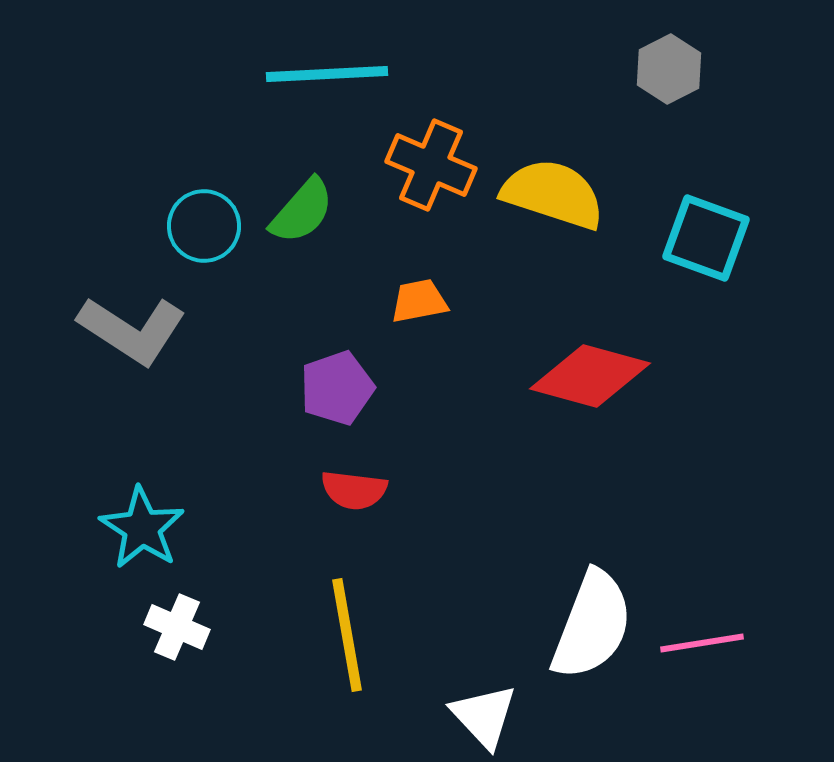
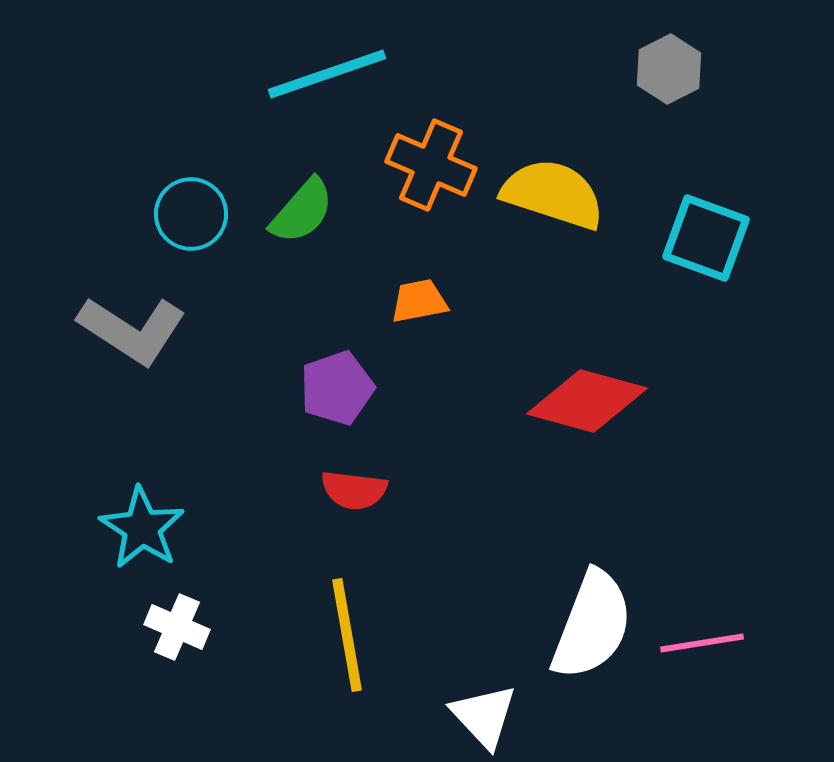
cyan line: rotated 16 degrees counterclockwise
cyan circle: moved 13 px left, 12 px up
red diamond: moved 3 px left, 25 px down
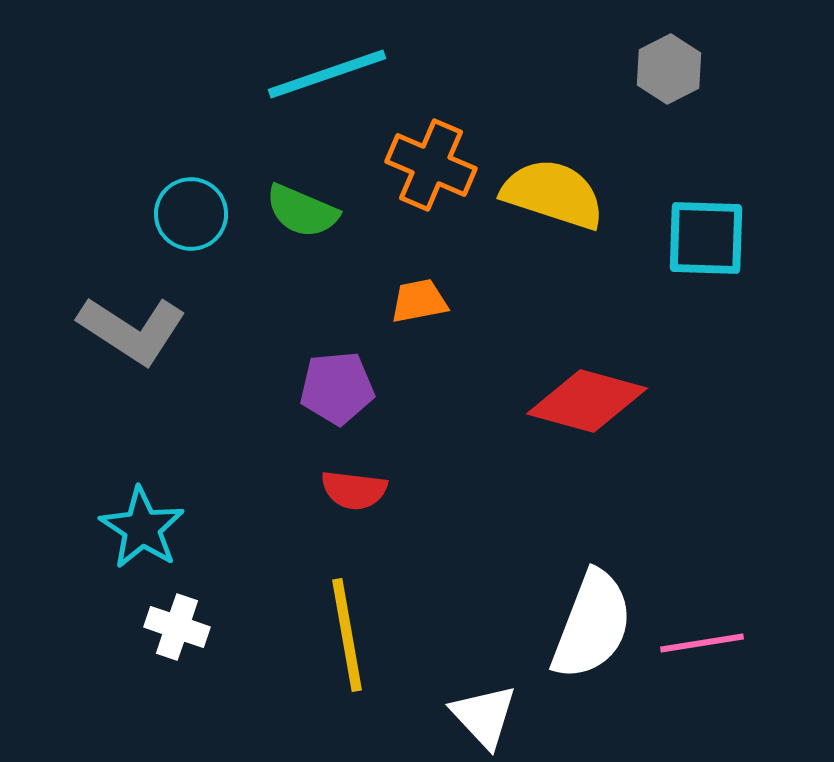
green semicircle: rotated 72 degrees clockwise
cyan square: rotated 18 degrees counterclockwise
purple pentagon: rotated 14 degrees clockwise
white cross: rotated 4 degrees counterclockwise
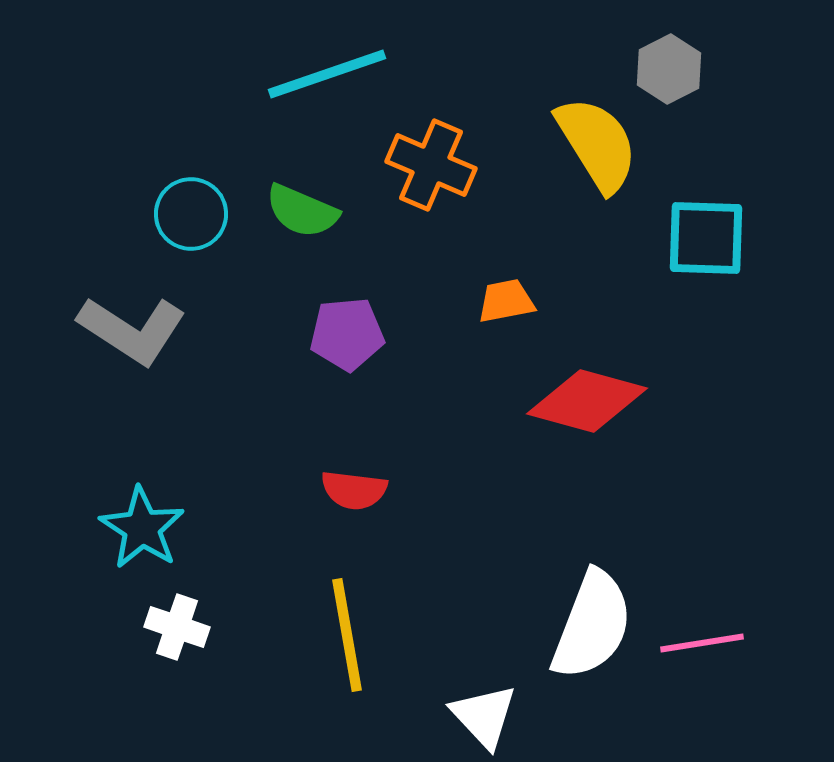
yellow semicircle: moved 44 px right, 50 px up; rotated 40 degrees clockwise
orange trapezoid: moved 87 px right
purple pentagon: moved 10 px right, 54 px up
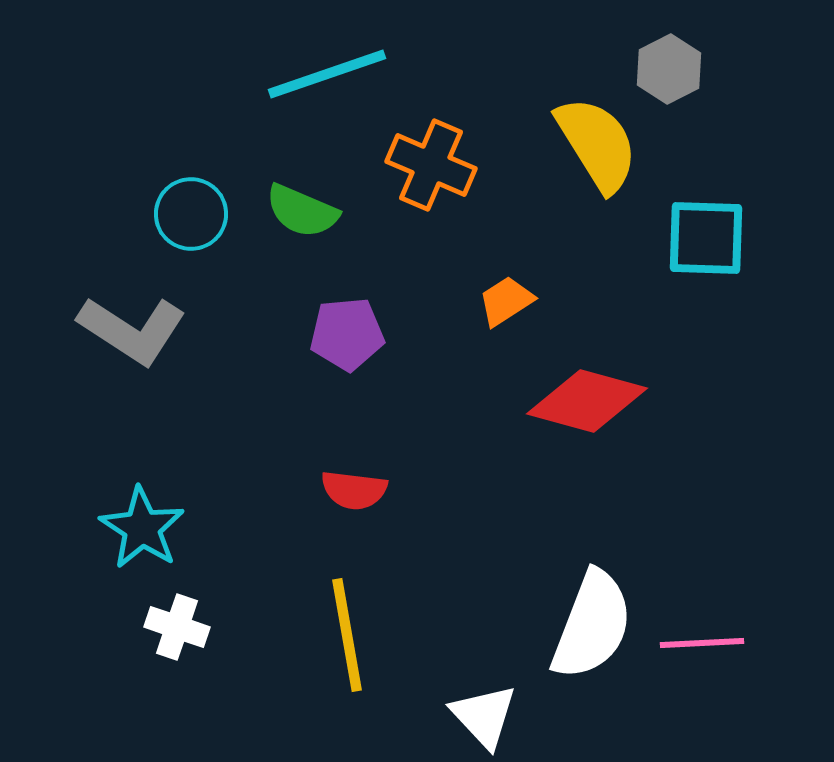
orange trapezoid: rotated 22 degrees counterclockwise
pink line: rotated 6 degrees clockwise
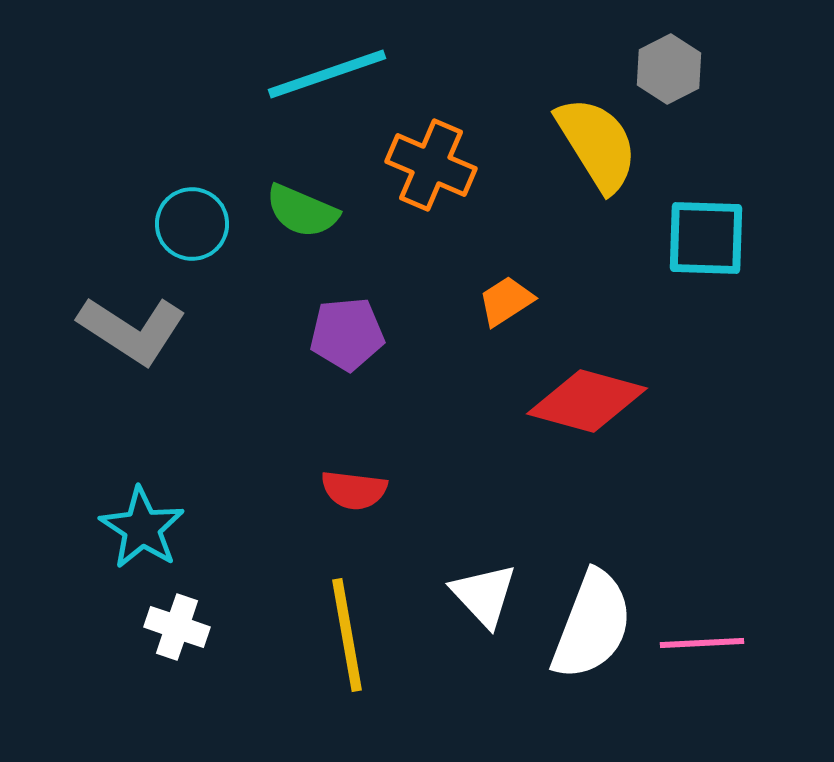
cyan circle: moved 1 px right, 10 px down
white triangle: moved 121 px up
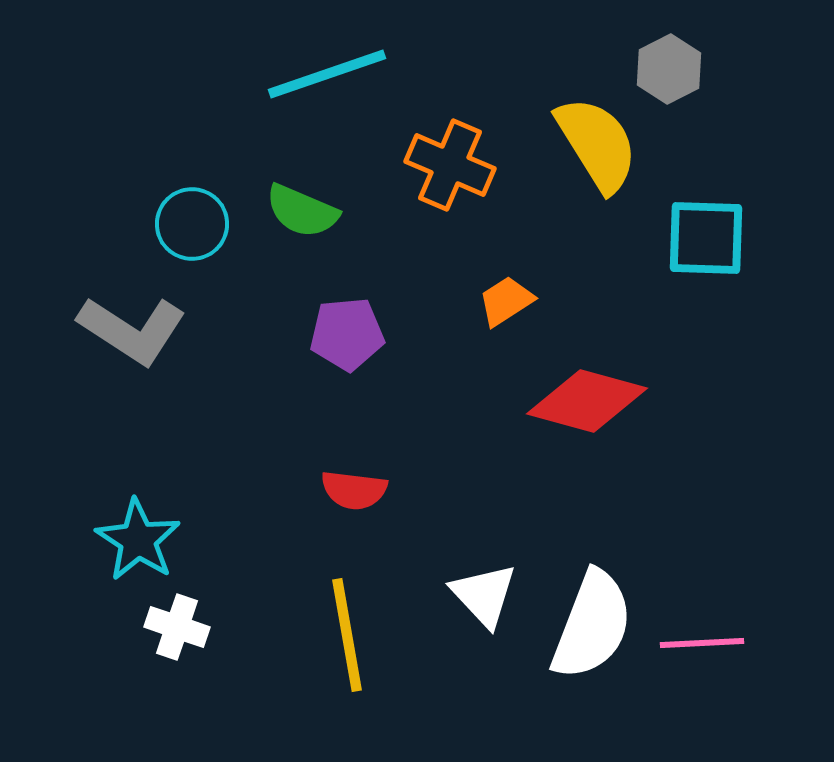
orange cross: moved 19 px right
cyan star: moved 4 px left, 12 px down
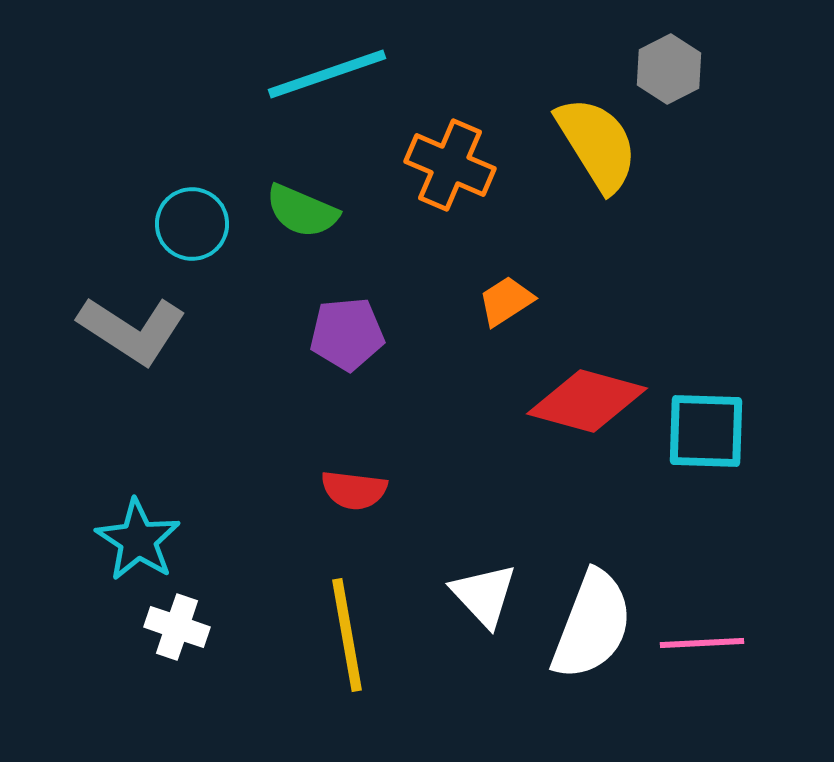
cyan square: moved 193 px down
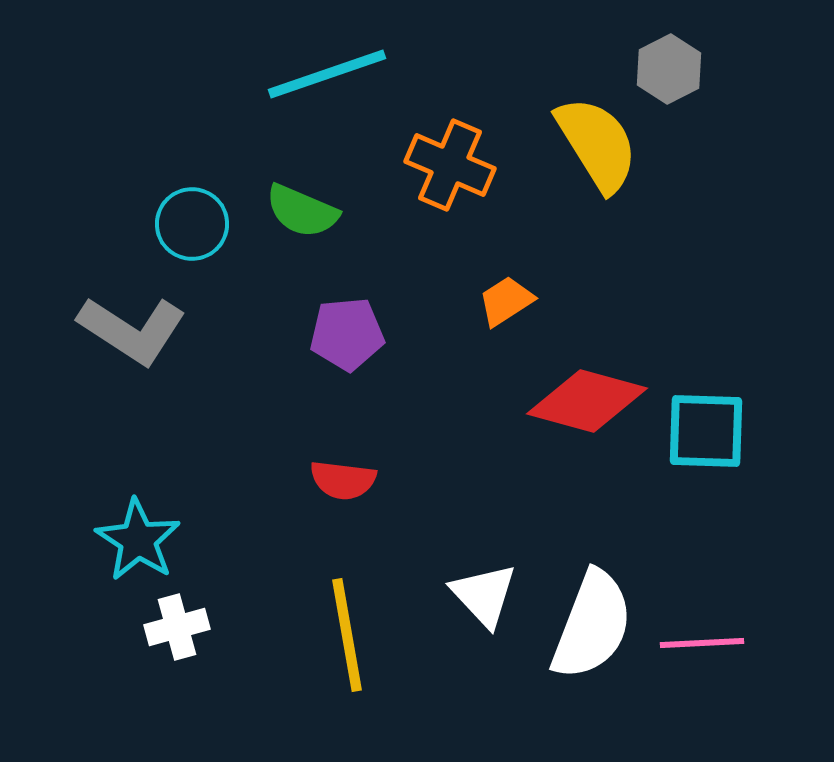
red semicircle: moved 11 px left, 10 px up
white cross: rotated 34 degrees counterclockwise
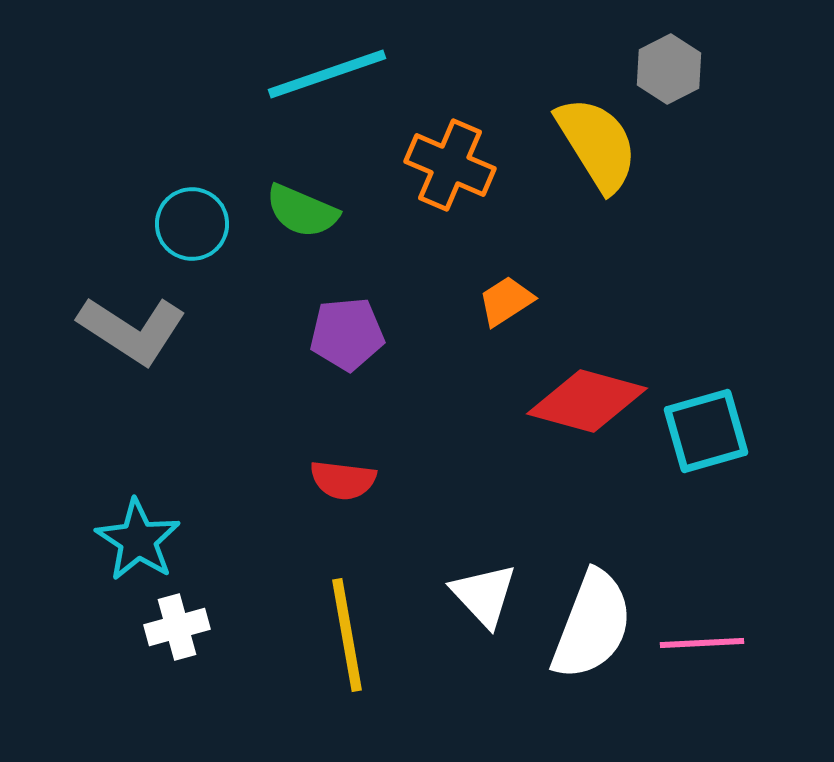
cyan square: rotated 18 degrees counterclockwise
